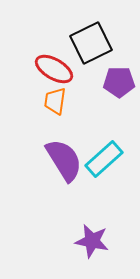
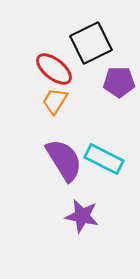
red ellipse: rotated 9 degrees clockwise
orange trapezoid: rotated 24 degrees clockwise
cyan rectangle: rotated 69 degrees clockwise
purple star: moved 10 px left, 25 px up
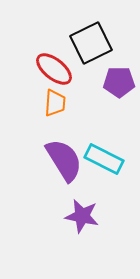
orange trapezoid: moved 2 px down; rotated 152 degrees clockwise
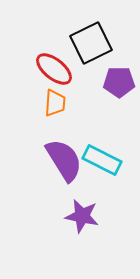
cyan rectangle: moved 2 px left, 1 px down
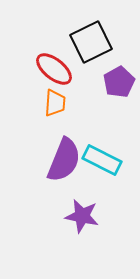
black square: moved 1 px up
purple pentagon: rotated 28 degrees counterclockwise
purple semicircle: rotated 54 degrees clockwise
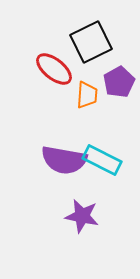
orange trapezoid: moved 32 px right, 8 px up
purple semicircle: rotated 78 degrees clockwise
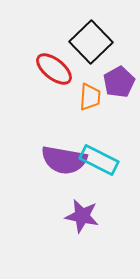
black square: rotated 18 degrees counterclockwise
orange trapezoid: moved 3 px right, 2 px down
cyan rectangle: moved 3 px left
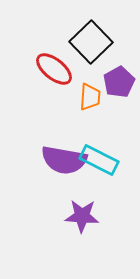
purple star: rotated 8 degrees counterclockwise
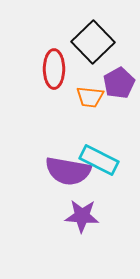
black square: moved 2 px right
red ellipse: rotated 51 degrees clockwise
purple pentagon: moved 1 px down
orange trapezoid: rotated 92 degrees clockwise
purple semicircle: moved 4 px right, 11 px down
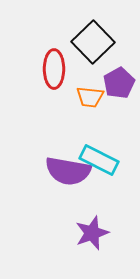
purple star: moved 10 px right, 17 px down; rotated 24 degrees counterclockwise
